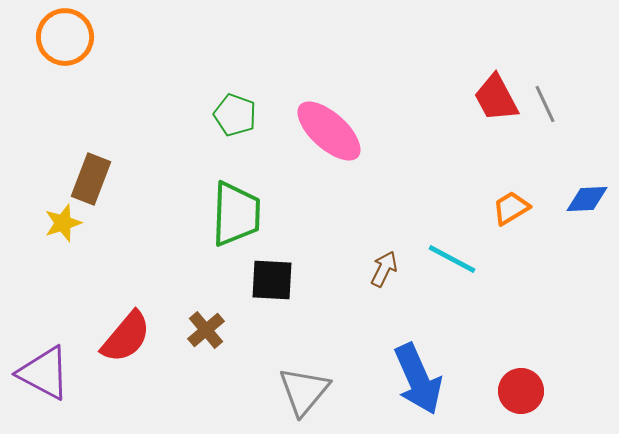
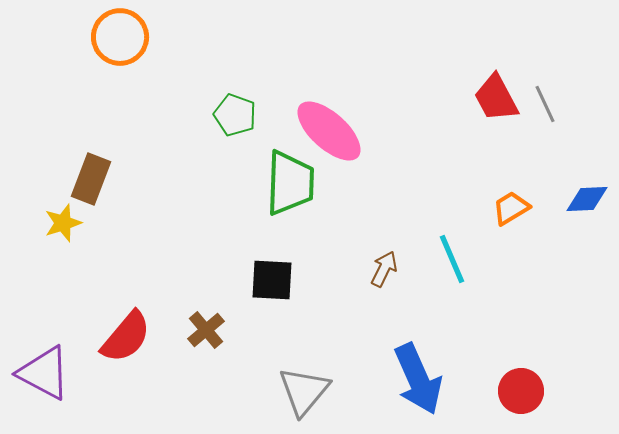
orange circle: moved 55 px right
green trapezoid: moved 54 px right, 31 px up
cyan line: rotated 39 degrees clockwise
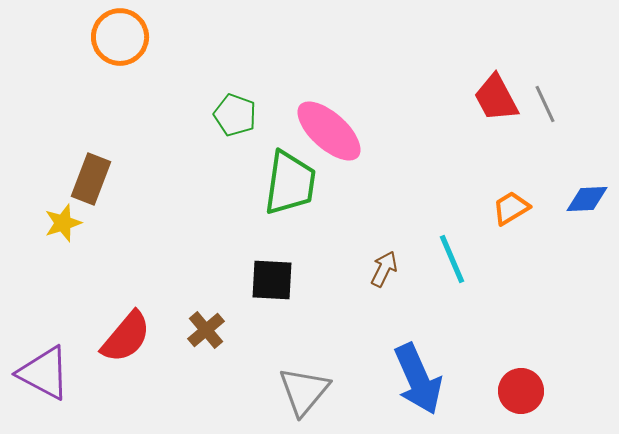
green trapezoid: rotated 6 degrees clockwise
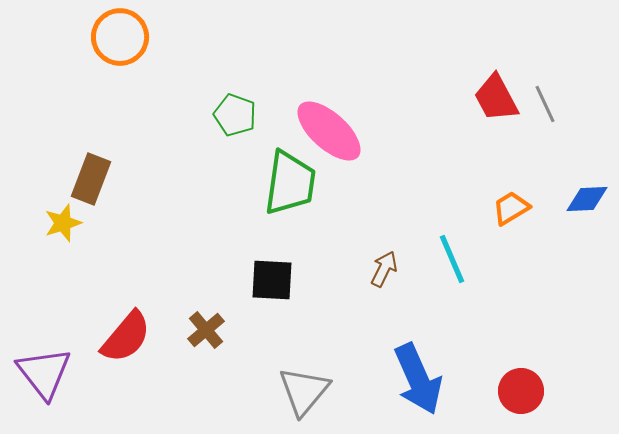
purple triangle: rotated 24 degrees clockwise
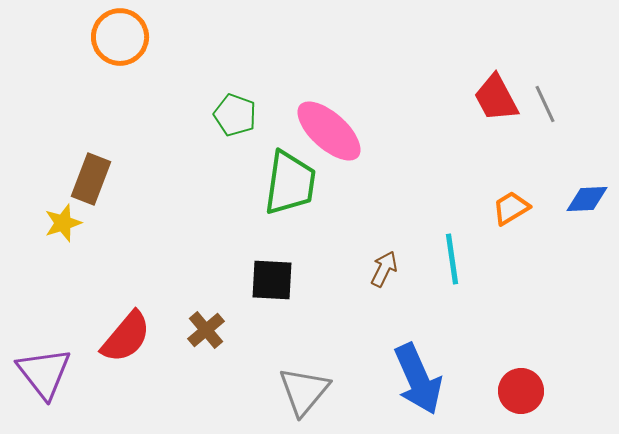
cyan line: rotated 15 degrees clockwise
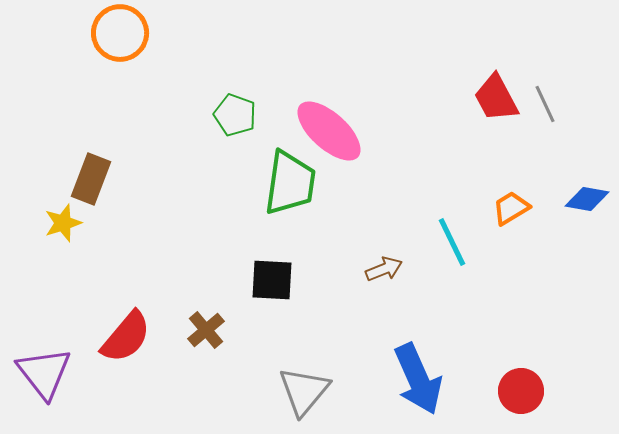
orange circle: moved 4 px up
blue diamond: rotated 12 degrees clockwise
cyan line: moved 17 px up; rotated 18 degrees counterclockwise
brown arrow: rotated 42 degrees clockwise
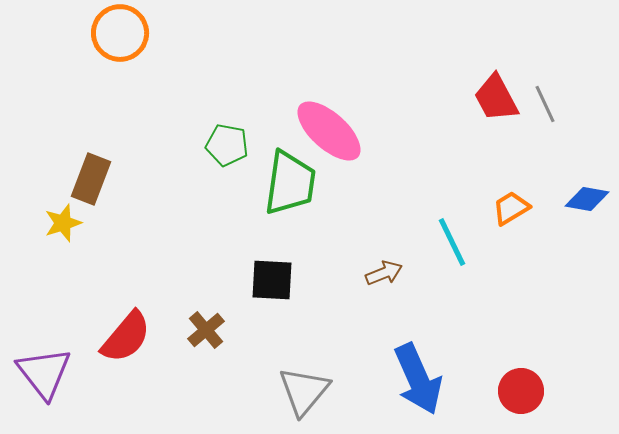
green pentagon: moved 8 px left, 30 px down; rotated 9 degrees counterclockwise
brown arrow: moved 4 px down
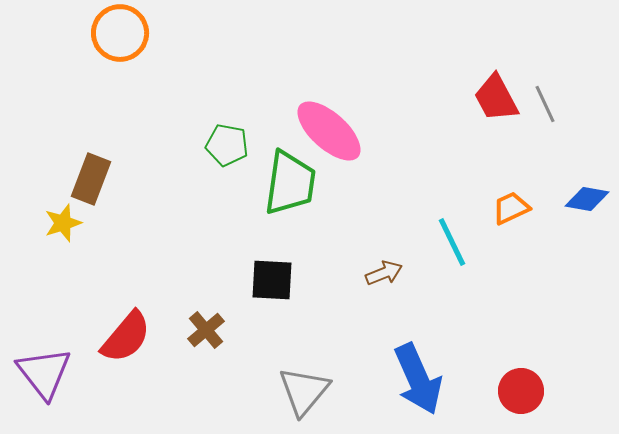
orange trapezoid: rotated 6 degrees clockwise
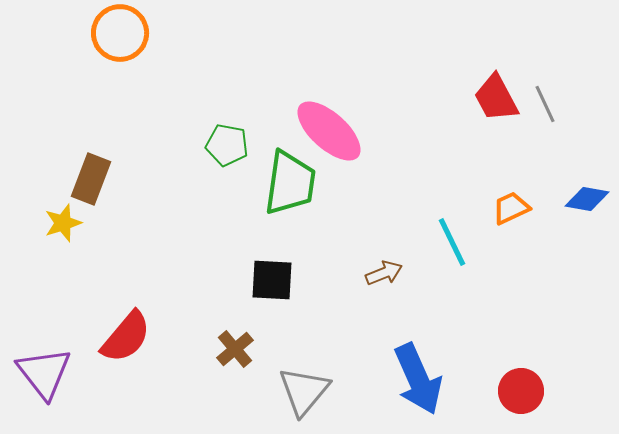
brown cross: moved 29 px right, 19 px down
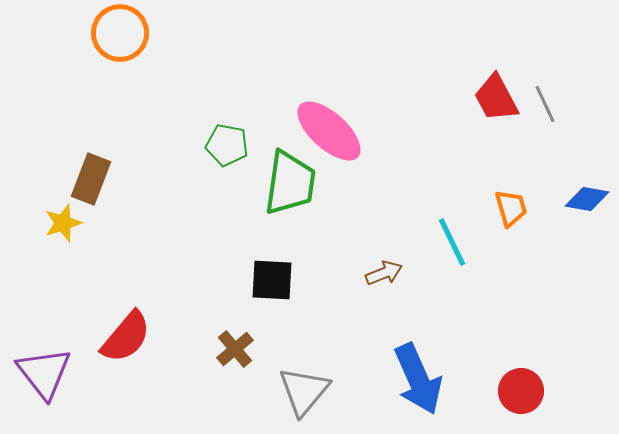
orange trapezoid: rotated 99 degrees clockwise
